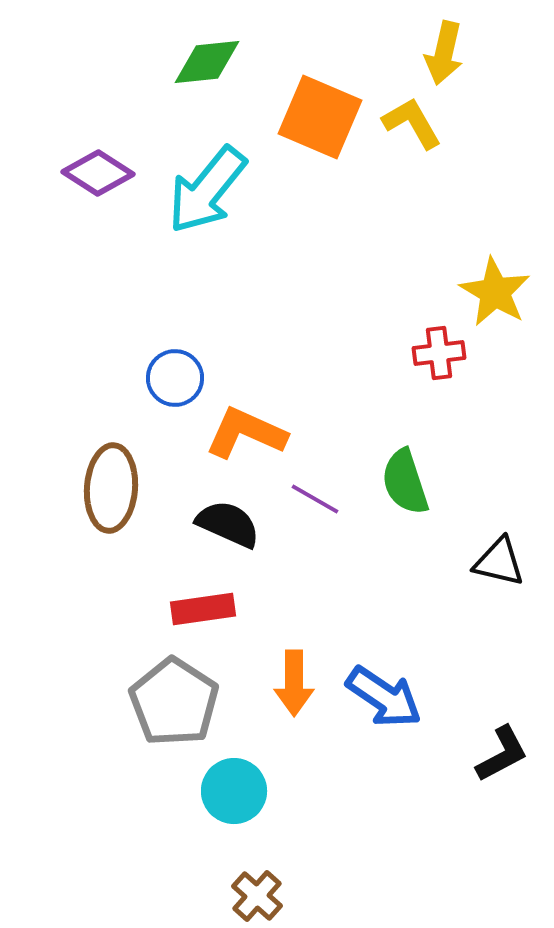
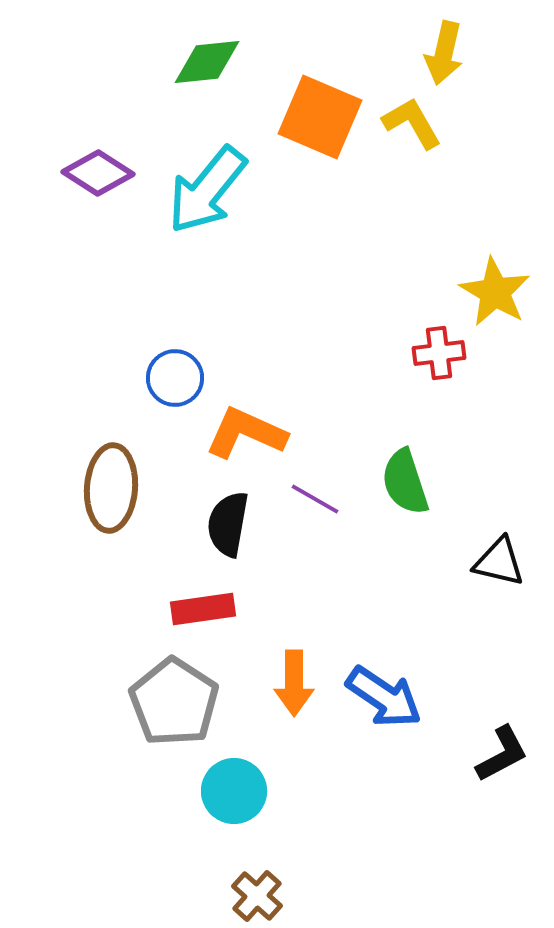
black semicircle: rotated 104 degrees counterclockwise
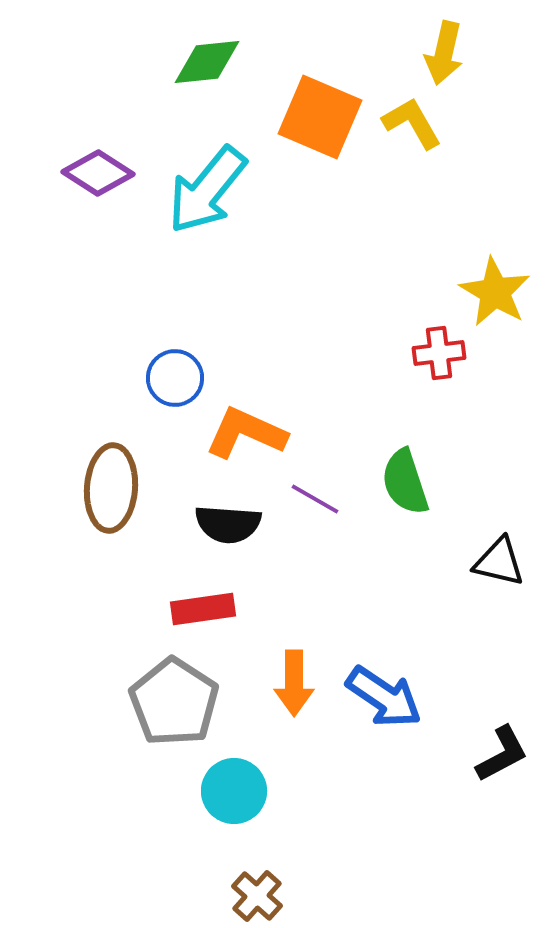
black semicircle: rotated 96 degrees counterclockwise
